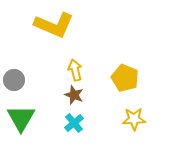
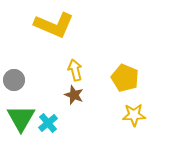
yellow star: moved 4 px up
cyan cross: moved 26 px left
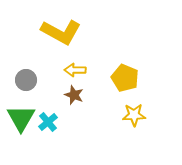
yellow L-shape: moved 7 px right, 7 px down; rotated 6 degrees clockwise
yellow arrow: rotated 75 degrees counterclockwise
gray circle: moved 12 px right
cyan cross: moved 1 px up
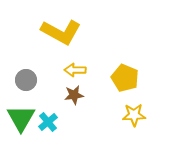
brown star: rotated 30 degrees counterclockwise
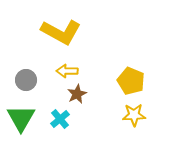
yellow arrow: moved 8 px left, 1 px down
yellow pentagon: moved 6 px right, 3 px down
brown star: moved 3 px right, 1 px up; rotated 18 degrees counterclockwise
cyan cross: moved 12 px right, 3 px up
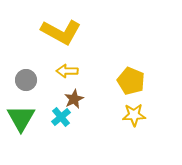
brown star: moved 3 px left, 5 px down
cyan cross: moved 1 px right, 2 px up
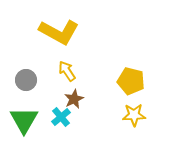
yellow L-shape: moved 2 px left
yellow arrow: rotated 55 degrees clockwise
yellow pentagon: rotated 8 degrees counterclockwise
green triangle: moved 3 px right, 2 px down
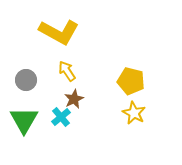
yellow star: moved 2 px up; rotated 30 degrees clockwise
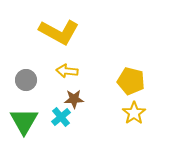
yellow arrow: rotated 50 degrees counterclockwise
brown star: rotated 24 degrees clockwise
yellow star: rotated 10 degrees clockwise
green triangle: moved 1 px down
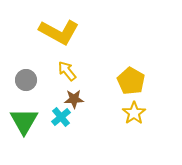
yellow arrow: rotated 45 degrees clockwise
yellow pentagon: rotated 16 degrees clockwise
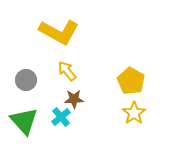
green triangle: rotated 12 degrees counterclockwise
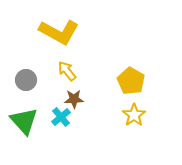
yellow star: moved 2 px down
